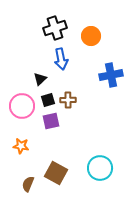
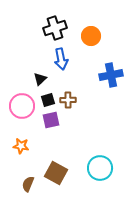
purple square: moved 1 px up
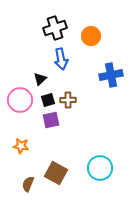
pink circle: moved 2 px left, 6 px up
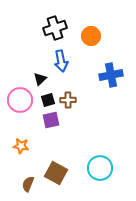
blue arrow: moved 2 px down
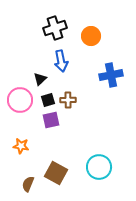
cyan circle: moved 1 px left, 1 px up
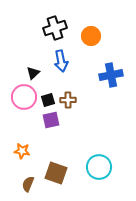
black triangle: moved 7 px left, 6 px up
pink circle: moved 4 px right, 3 px up
orange star: moved 1 px right, 5 px down
brown square: rotated 10 degrees counterclockwise
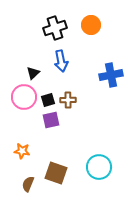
orange circle: moved 11 px up
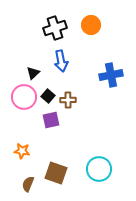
black square: moved 4 px up; rotated 32 degrees counterclockwise
cyan circle: moved 2 px down
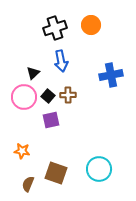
brown cross: moved 5 px up
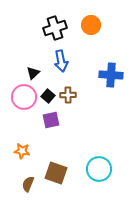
blue cross: rotated 15 degrees clockwise
